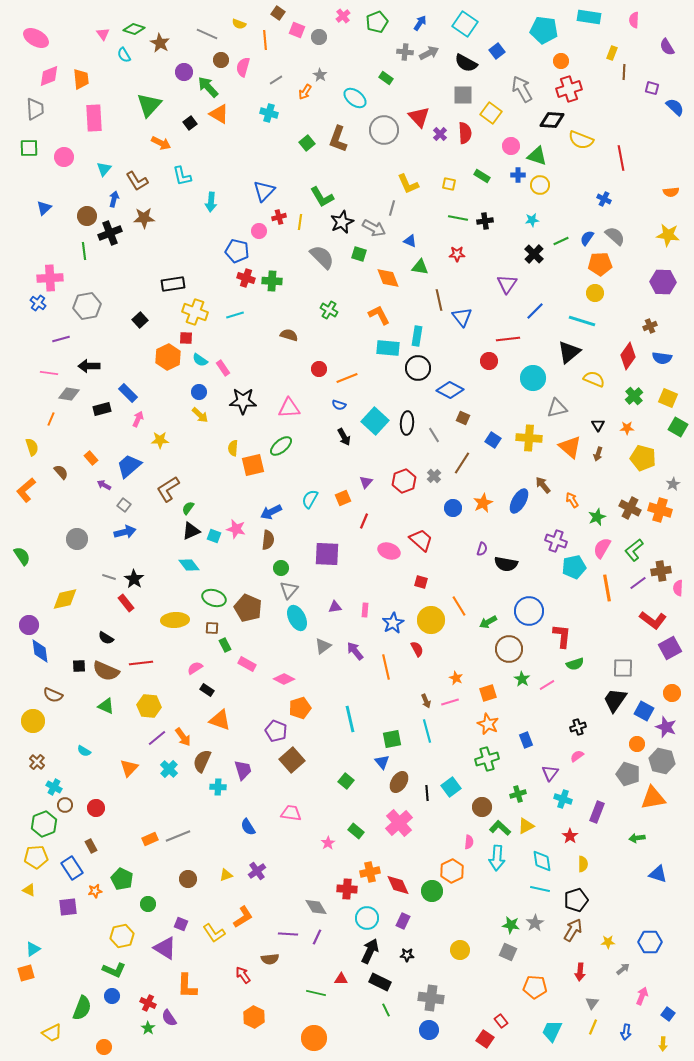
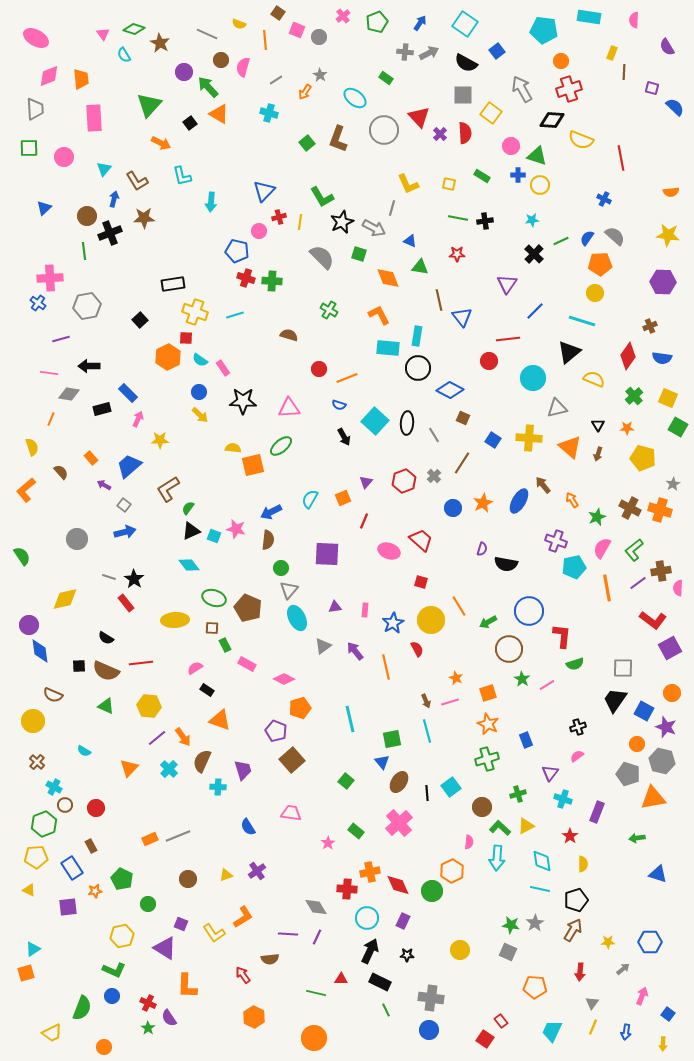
yellow semicircle at (233, 448): rotated 91 degrees clockwise
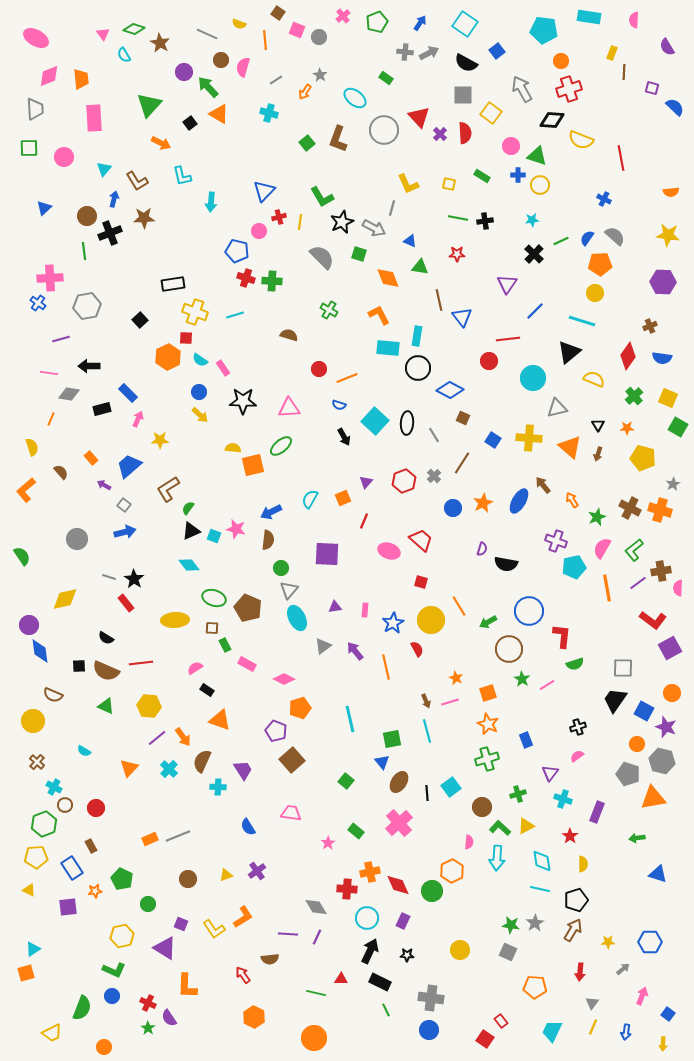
purple trapezoid at (243, 770): rotated 15 degrees counterclockwise
yellow L-shape at (214, 933): moved 4 px up
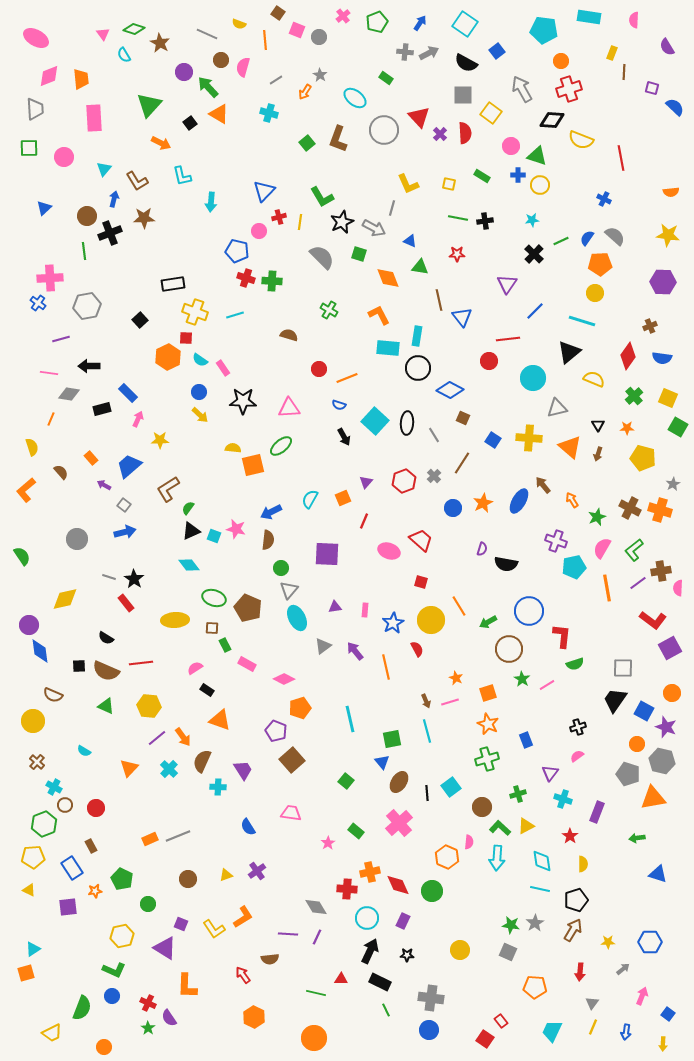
yellow pentagon at (36, 857): moved 3 px left
orange hexagon at (452, 871): moved 5 px left, 14 px up; rotated 10 degrees counterclockwise
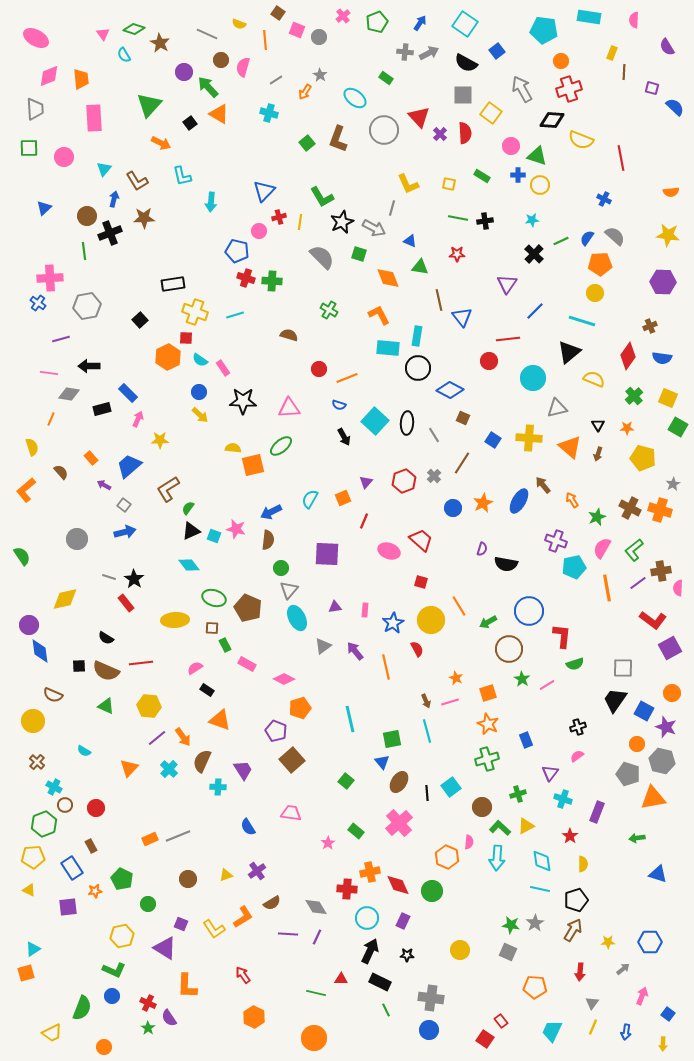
brown semicircle at (270, 959): moved 2 px right, 56 px up; rotated 24 degrees counterclockwise
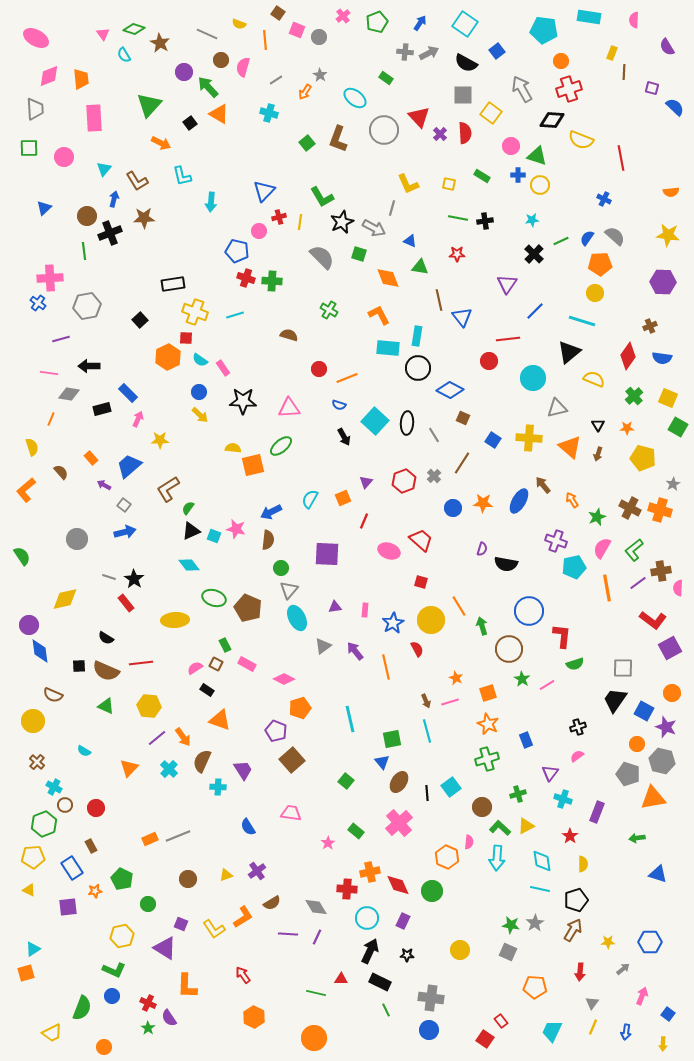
orange star at (483, 503): rotated 30 degrees clockwise
green arrow at (488, 622): moved 6 px left, 4 px down; rotated 102 degrees clockwise
brown square at (212, 628): moved 4 px right, 36 px down; rotated 24 degrees clockwise
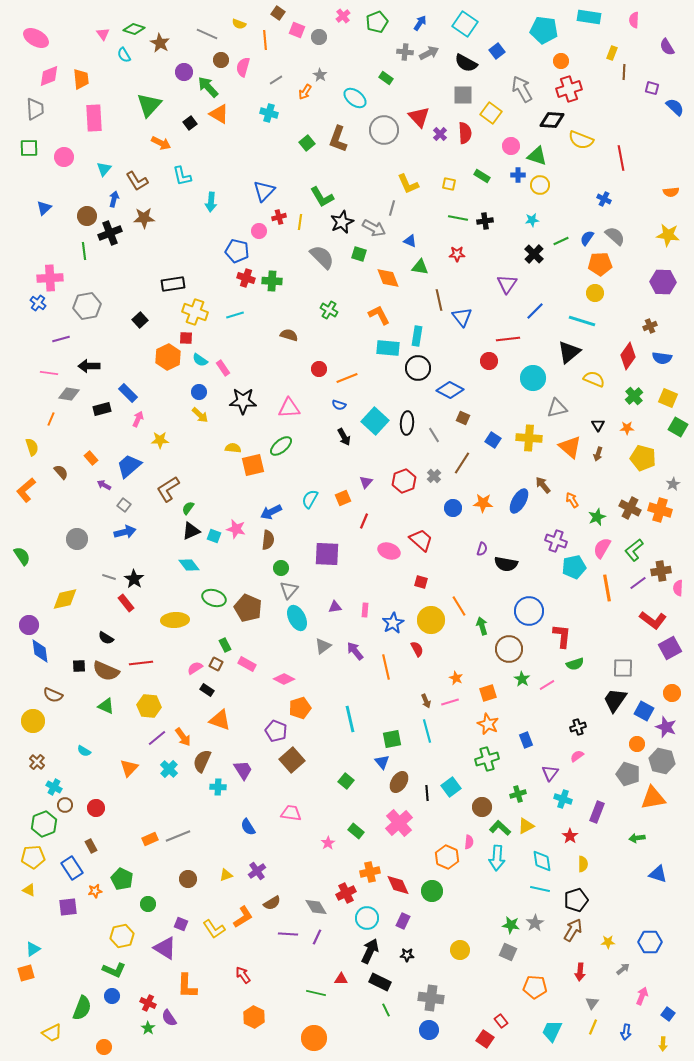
red cross at (347, 889): moved 1 px left, 4 px down; rotated 30 degrees counterclockwise
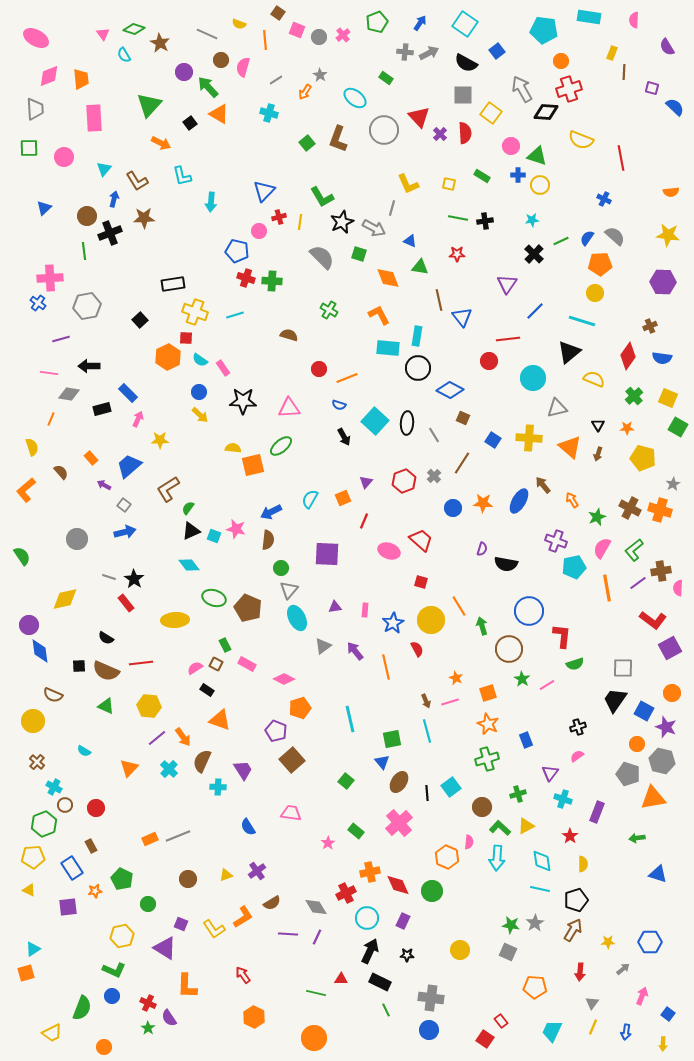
pink cross at (343, 16): moved 19 px down
black diamond at (552, 120): moved 6 px left, 8 px up
